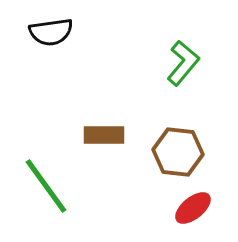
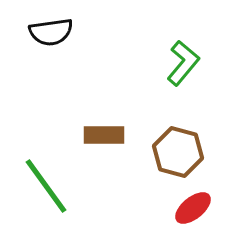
brown hexagon: rotated 9 degrees clockwise
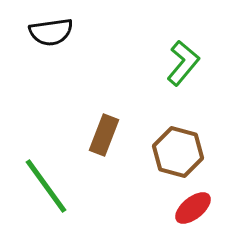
brown rectangle: rotated 69 degrees counterclockwise
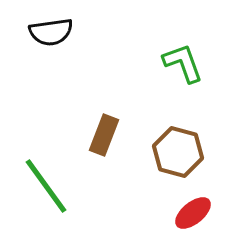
green L-shape: rotated 60 degrees counterclockwise
red ellipse: moved 5 px down
